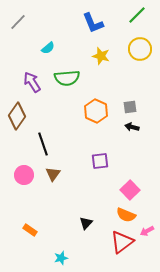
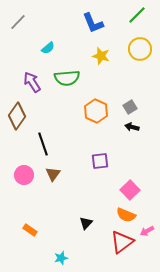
gray square: rotated 24 degrees counterclockwise
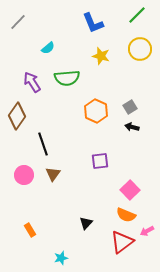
orange rectangle: rotated 24 degrees clockwise
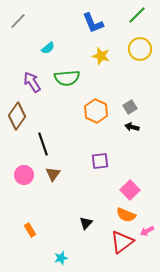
gray line: moved 1 px up
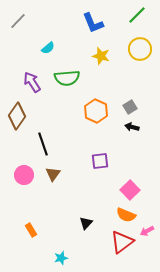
orange rectangle: moved 1 px right
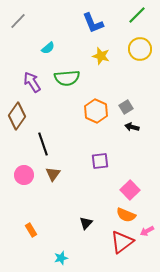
gray square: moved 4 px left
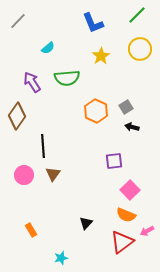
yellow star: rotated 24 degrees clockwise
black line: moved 2 px down; rotated 15 degrees clockwise
purple square: moved 14 px right
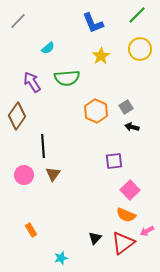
black triangle: moved 9 px right, 15 px down
red triangle: moved 1 px right, 1 px down
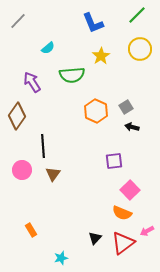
green semicircle: moved 5 px right, 3 px up
pink circle: moved 2 px left, 5 px up
orange semicircle: moved 4 px left, 2 px up
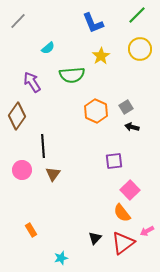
orange semicircle: rotated 30 degrees clockwise
